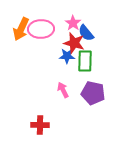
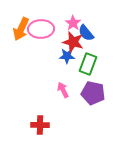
red star: moved 1 px left, 1 px up
green rectangle: moved 3 px right, 3 px down; rotated 20 degrees clockwise
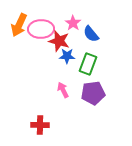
orange arrow: moved 2 px left, 4 px up
blue semicircle: moved 5 px right, 1 px down
red star: moved 14 px left, 1 px up
purple pentagon: rotated 20 degrees counterclockwise
